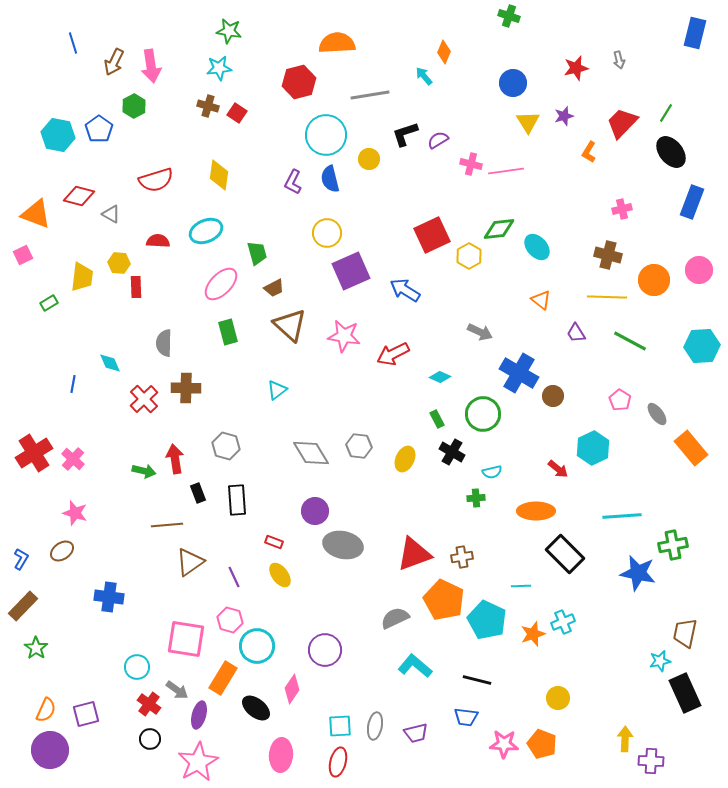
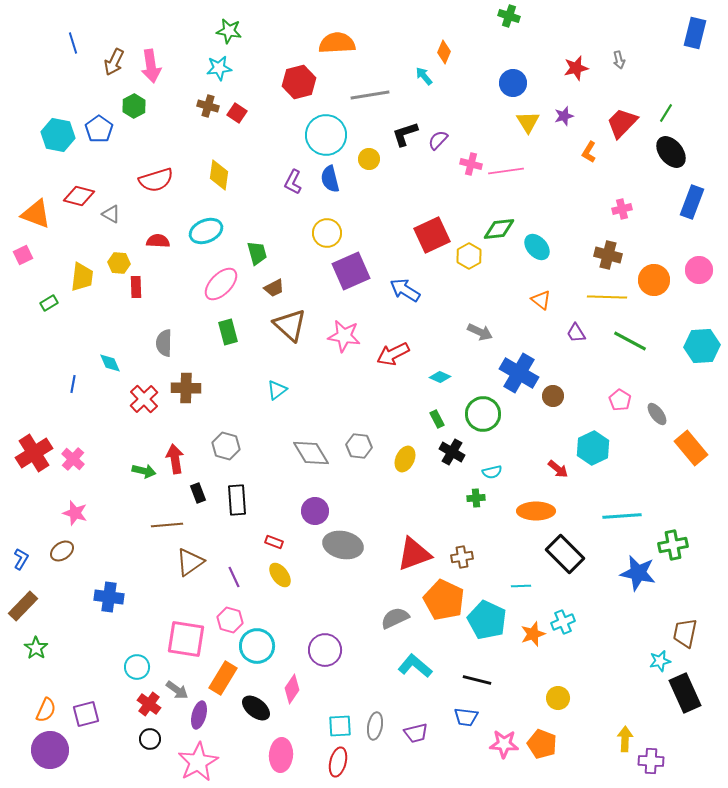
purple semicircle at (438, 140): rotated 15 degrees counterclockwise
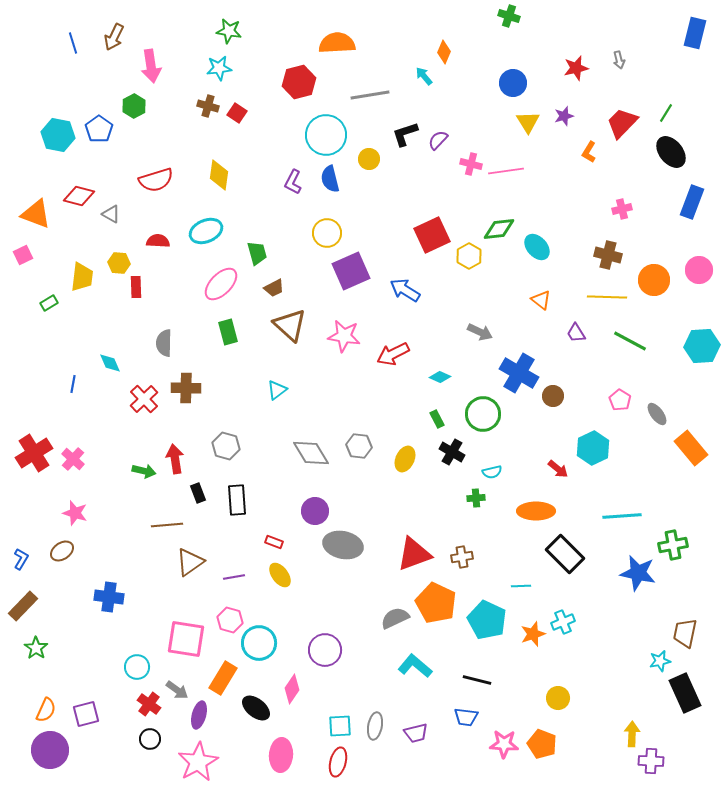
brown arrow at (114, 62): moved 25 px up
purple line at (234, 577): rotated 75 degrees counterclockwise
orange pentagon at (444, 600): moved 8 px left, 3 px down
cyan circle at (257, 646): moved 2 px right, 3 px up
yellow arrow at (625, 739): moved 7 px right, 5 px up
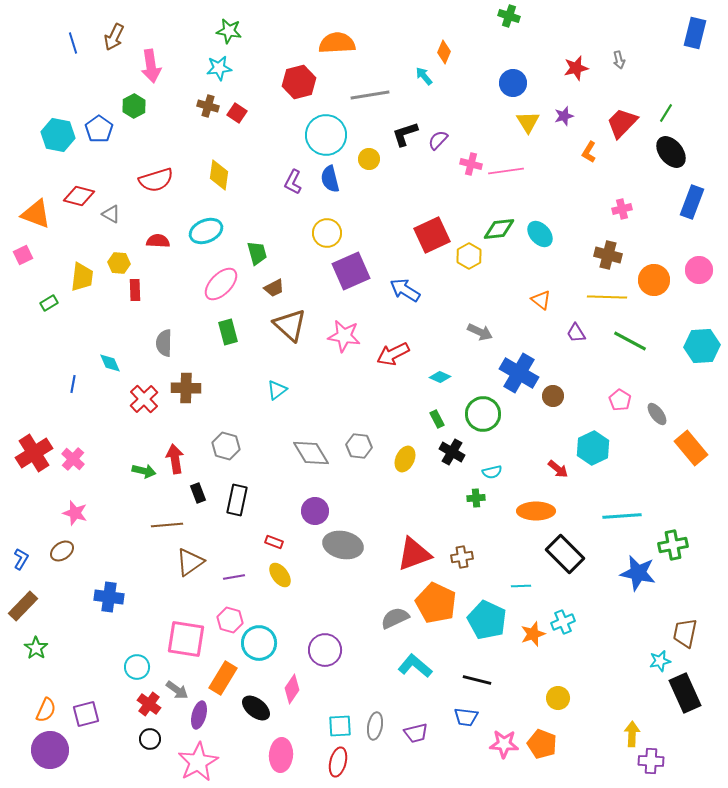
cyan ellipse at (537, 247): moved 3 px right, 13 px up
red rectangle at (136, 287): moved 1 px left, 3 px down
black rectangle at (237, 500): rotated 16 degrees clockwise
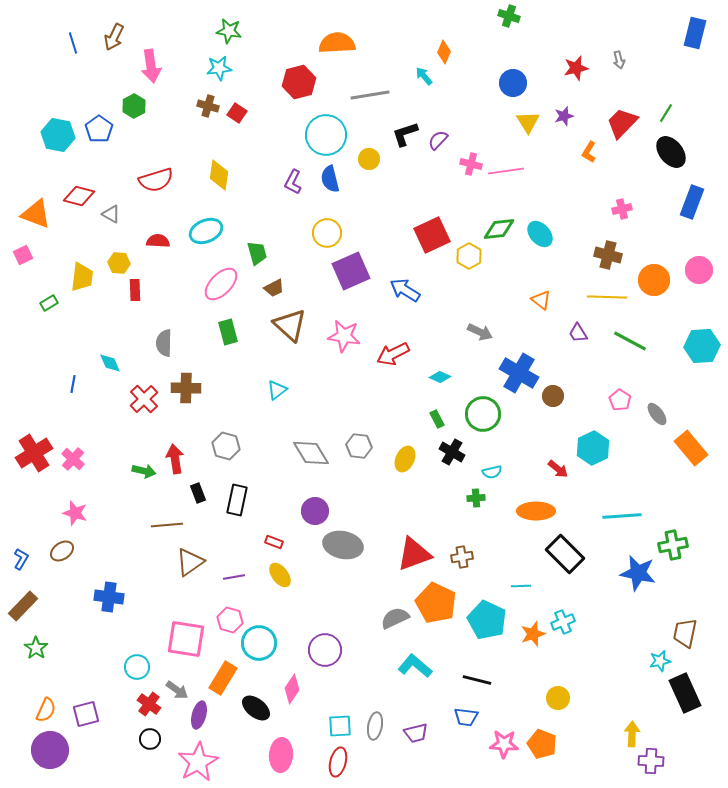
purple trapezoid at (576, 333): moved 2 px right
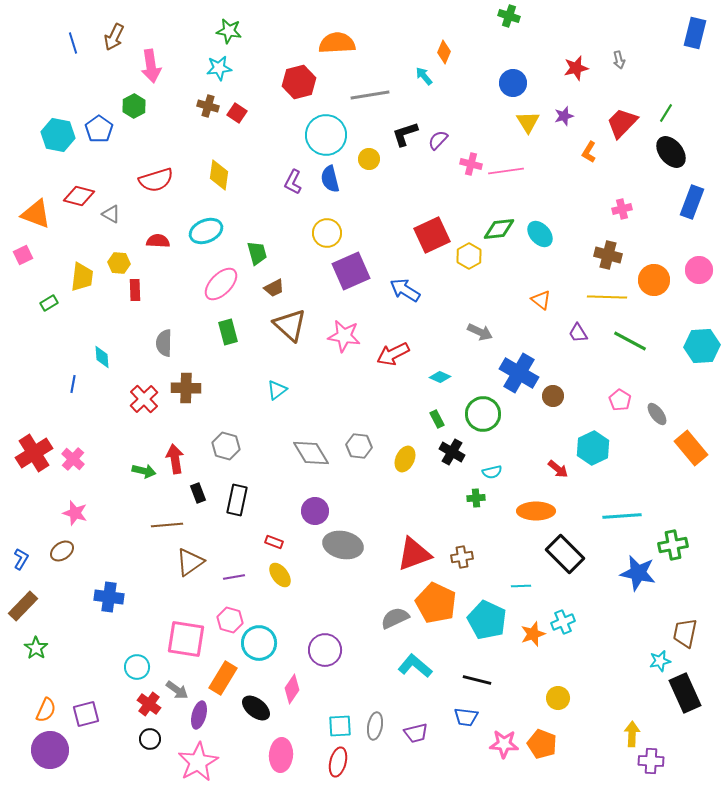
cyan diamond at (110, 363): moved 8 px left, 6 px up; rotated 20 degrees clockwise
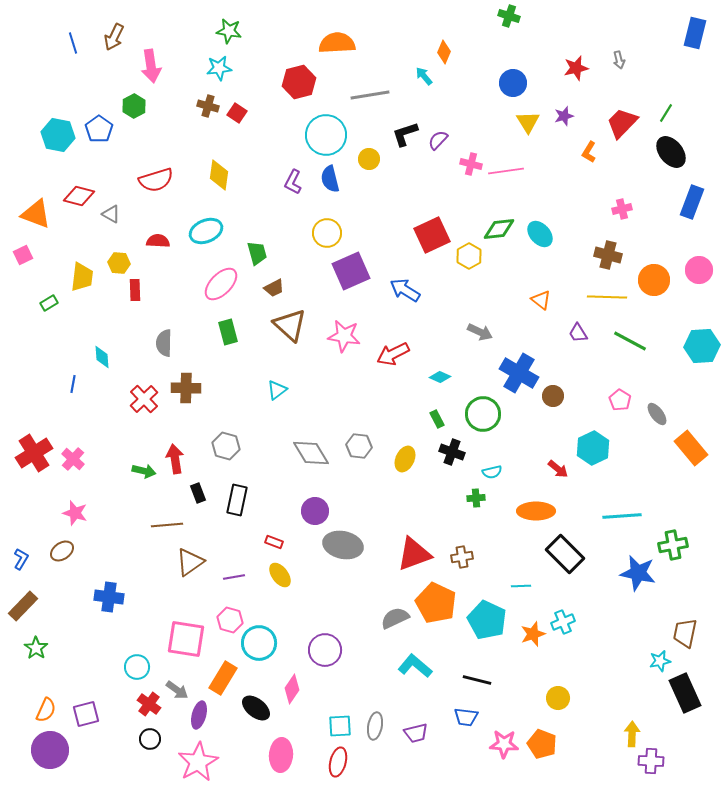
black cross at (452, 452): rotated 10 degrees counterclockwise
